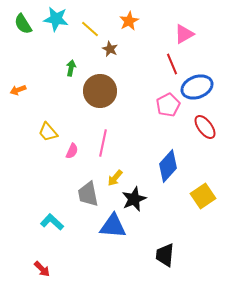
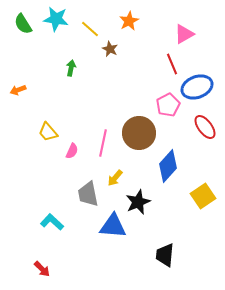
brown circle: moved 39 px right, 42 px down
black star: moved 4 px right, 3 px down
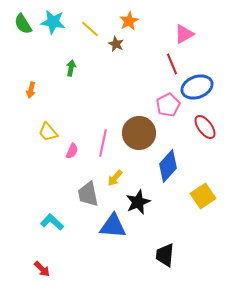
cyan star: moved 3 px left, 3 px down
brown star: moved 6 px right, 5 px up
orange arrow: moved 13 px right; rotated 56 degrees counterclockwise
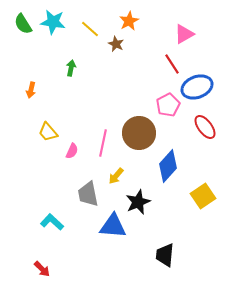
red line: rotated 10 degrees counterclockwise
yellow arrow: moved 1 px right, 2 px up
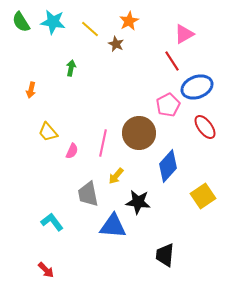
green semicircle: moved 2 px left, 2 px up
red line: moved 3 px up
black star: rotated 30 degrees clockwise
cyan L-shape: rotated 10 degrees clockwise
red arrow: moved 4 px right, 1 px down
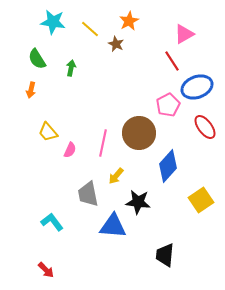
green semicircle: moved 16 px right, 37 px down
pink semicircle: moved 2 px left, 1 px up
yellow square: moved 2 px left, 4 px down
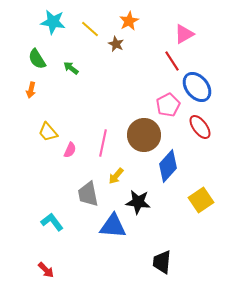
green arrow: rotated 63 degrees counterclockwise
blue ellipse: rotated 72 degrees clockwise
red ellipse: moved 5 px left
brown circle: moved 5 px right, 2 px down
black trapezoid: moved 3 px left, 7 px down
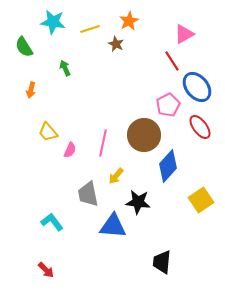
yellow line: rotated 60 degrees counterclockwise
green semicircle: moved 13 px left, 12 px up
green arrow: moved 6 px left; rotated 28 degrees clockwise
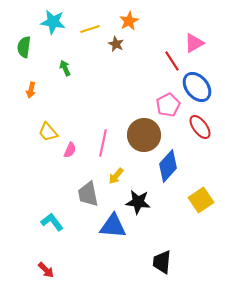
pink triangle: moved 10 px right, 9 px down
green semicircle: rotated 40 degrees clockwise
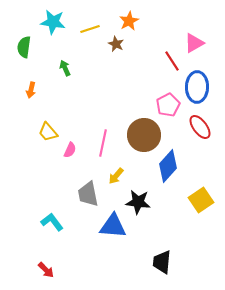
blue ellipse: rotated 40 degrees clockwise
